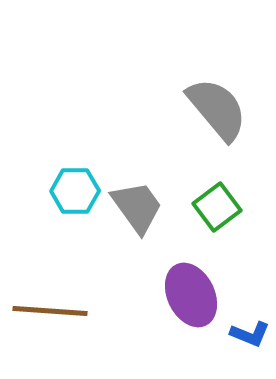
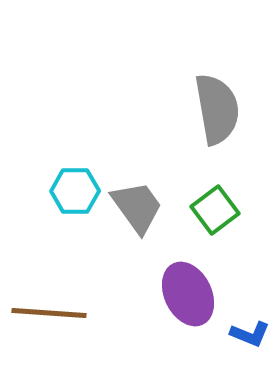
gray semicircle: rotated 30 degrees clockwise
green square: moved 2 px left, 3 px down
purple ellipse: moved 3 px left, 1 px up
brown line: moved 1 px left, 2 px down
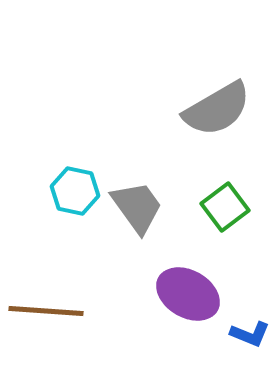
gray semicircle: rotated 70 degrees clockwise
cyan hexagon: rotated 12 degrees clockwise
green square: moved 10 px right, 3 px up
purple ellipse: rotated 34 degrees counterclockwise
brown line: moved 3 px left, 2 px up
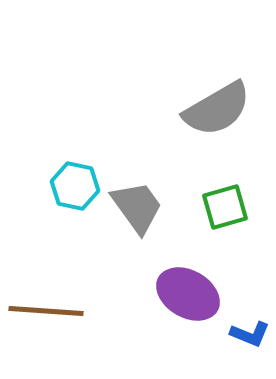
cyan hexagon: moved 5 px up
green square: rotated 21 degrees clockwise
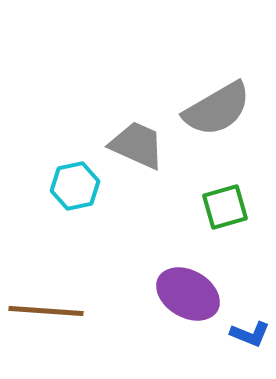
cyan hexagon: rotated 24 degrees counterclockwise
gray trapezoid: moved 62 px up; rotated 30 degrees counterclockwise
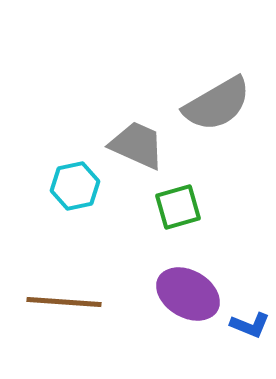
gray semicircle: moved 5 px up
green square: moved 47 px left
brown line: moved 18 px right, 9 px up
blue L-shape: moved 9 px up
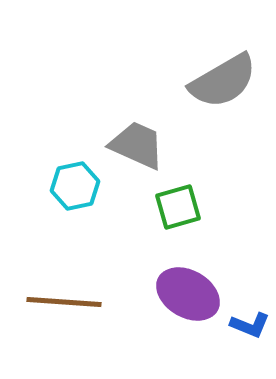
gray semicircle: moved 6 px right, 23 px up
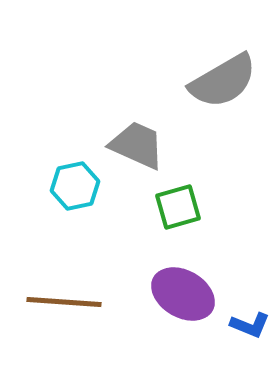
purple ellipse: moved 5 px left
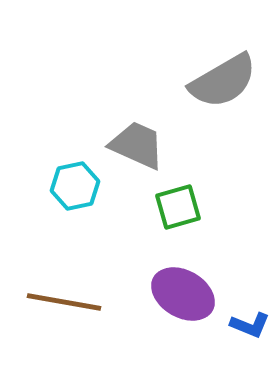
brown line: rotated 6 degrees clockwise
